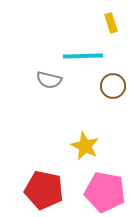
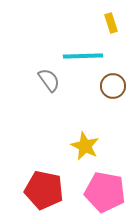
gray semicircle: rotated 140 degrees counterclockwise
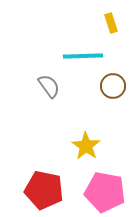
gray semicircle: moved 6 px down
yellow star: moved 1 px right; rotated 8 degrees clockwise
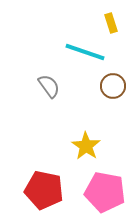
cyan line: moved 2 px right, 4 px up; rotated 21 degrees clockwise
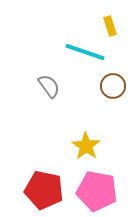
yellow rectangle: moved 1 px left, 3 px down
pink pentagon: moved 8 px left, 1 px up
